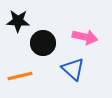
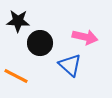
black circle: moved 3 px left
blue triangle: moved 3 px left, 4 px up
orange line: moved 4 px left; rotated 40 degrees clockwise
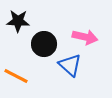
black circle: moved 4 px right, 1 px down
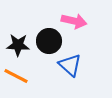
black star: moved 24 px down
pink arrow: moved 11 px left, 16 px up
black circle: moved 5 px right, 3 px up
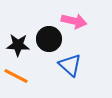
black circle: moved 2 px up
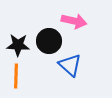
black circle: moved 2 px down
orange line: rotated 65 degrees clockwise
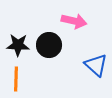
black circle: moved 4 px down
blue triangle: moved 26 px right
orange line: moved 3 px down
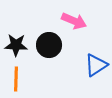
pink arrow: rotated 10 degrees clockwise
black star: moved 2 px left
blue triangle: rotated 45 degrees clockwise
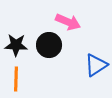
pink arrow: moved 6 px left, 1 px down
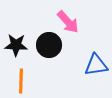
pink arrow: rotated 25 degrees clockwise
blue triangle: rotated 25 degrees clockwise
orange line: moved 5 px right, 2 px down
